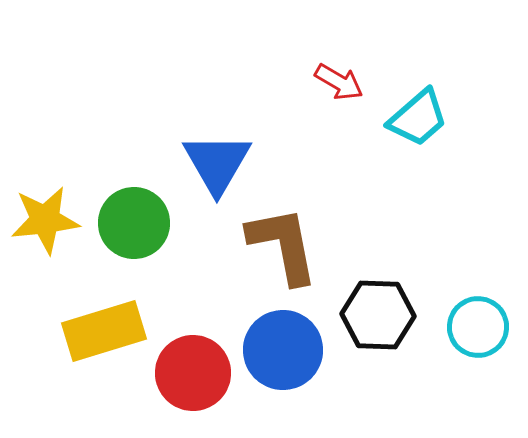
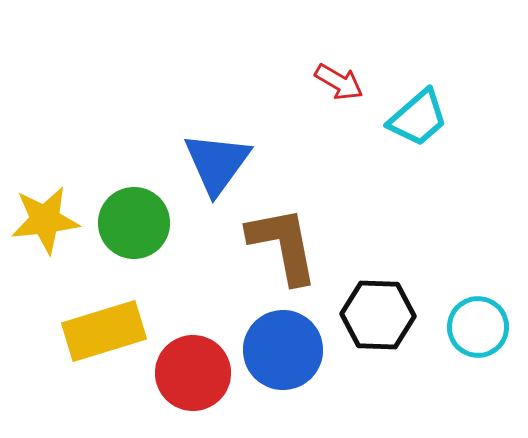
blue triangle: rotated 6 degrees clockwise
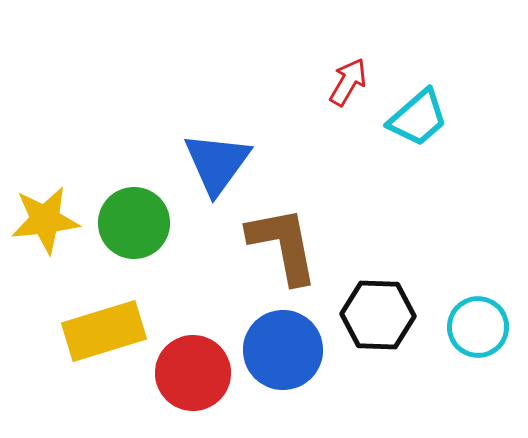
red arrow: moved 9 px right; rotated 90 degrees counterclockwise
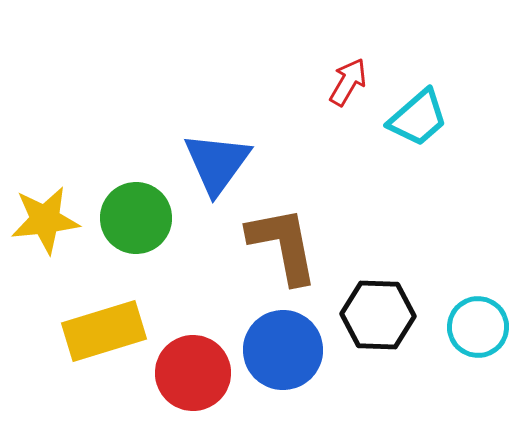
green circle: moved 2 px right, 5 px up
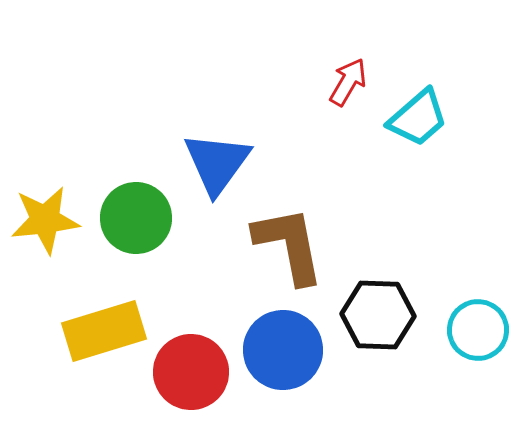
brown L-shape: moved 6 px right
cyan circle: moved 3 px down
red circle: moved 2 px left, 1 px up
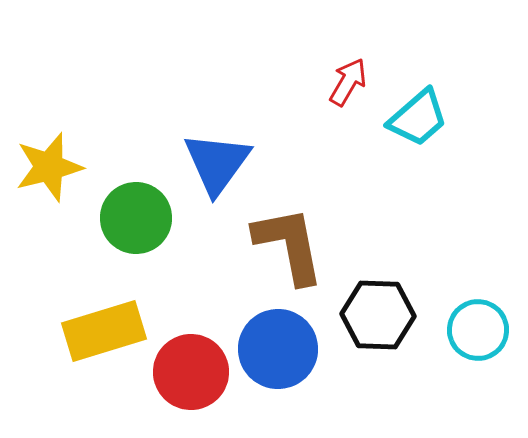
yellow star: moved 4 px right, 53 px up; rotated 8 degrees counterclockwise
blue circle: moved 5 px left, 1 px up
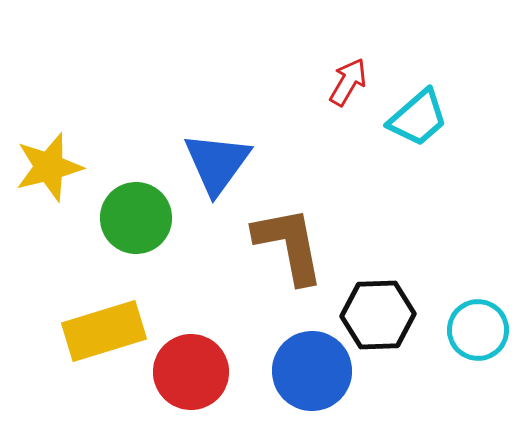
black hexagon: rotated 4 degrees counterclockwise
blue circle: moved 34 px right, 22 px down
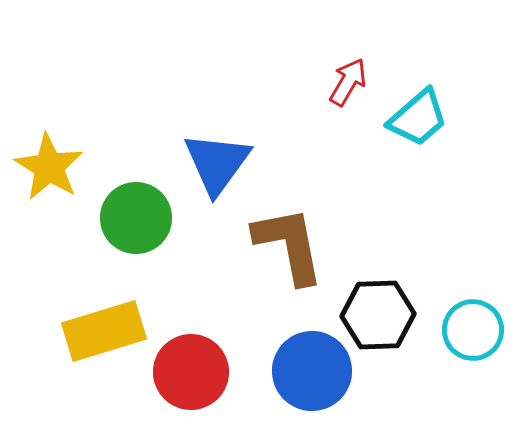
yellow star: rotated 26 degrees counterclockwise
cyan circle: moved 5 px left
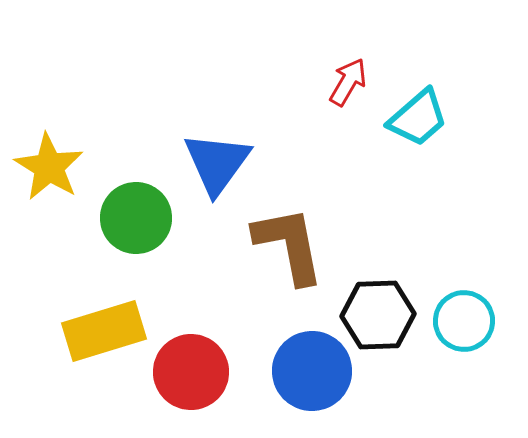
cyan circle: moved 9 px left, 9 px up
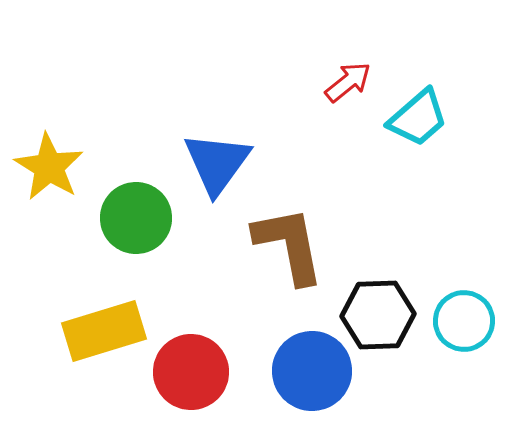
red arrow: rotated 21 degrees clockwise
